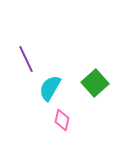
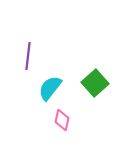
purple line: moved 2 px right, 3 px up; rotated 32 degrees clockwise
cyan semicircle: rotated 8 degrees clockwise
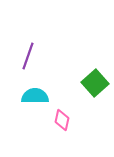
purple line: rotated 12 degrees clockwise
cyan semicircle: moved 15 px left, 8 px down; rotated 52 degrees clockwise
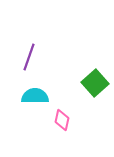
purple line: moved 1 px right, 1 px down
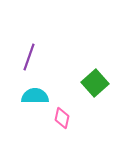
pink diamond: moved 2 px up
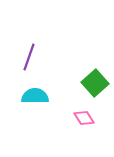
pink diamond: moved 22 px right; rotated 45 degrees counterclockwise
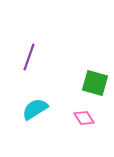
green square: rotated 32 degrees counterclockwise
cyan semicircle: moved 13 px down; rotated 32 degrees counterclockwise
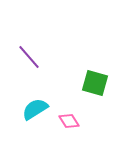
purple line: rotated 60 degrees counterclockwise
pink diamond: moved 15 px left, 3 px down
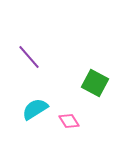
green square: rotated 12 degrees clockwise
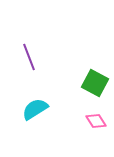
purple line: rotated 20 degrees clockwise
pink diamond: moved 27 px right
